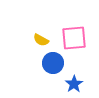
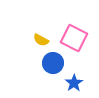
pink square: rotated 32 degrees clockwise
blue star: moved 1 px up
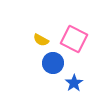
pink square: moved 1 px down
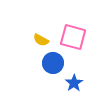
pink square: moved 1 px left, 2 px up; rotated 12 degrees counterclockwise
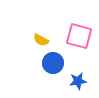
pink square: moved 6 px right, 1 px up
blue star: moved 4 px right, 2 px up; rotated 24 degrees clockwise
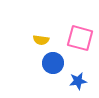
pink square: moved 1 px right, 2 px down
yellow semicircle: rotated 21 degrees counterclockwise
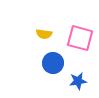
yellow semicircle: moved 3 px right, 6 px up
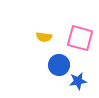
yellow semicircle: moved 3 px down
blue circle: moved 6 px right, 2 px down
